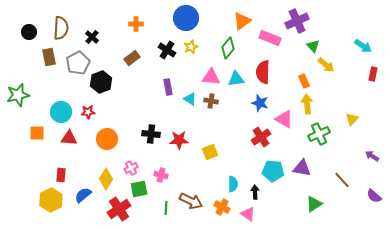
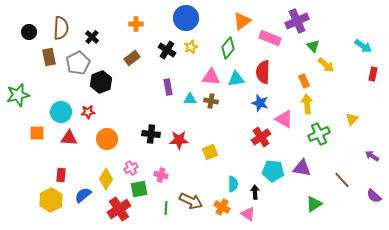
cyan triangle at (190, 99): rotated 32 degrees counterclockwise
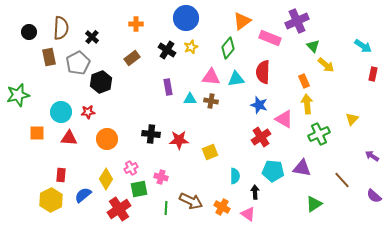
blue star at (260, 103): moved 1 px left, 2 px down
pink cross at (161, 175): moved 2 px down
cyan semicircle at (233, 184): moved 2 px right, 8 px up
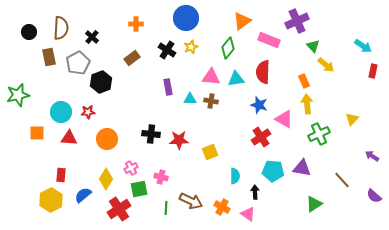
pink rectangle at (270, 38): moved 1 px left, 2 px down
red rectangle at (373, 74): moved 3 px up
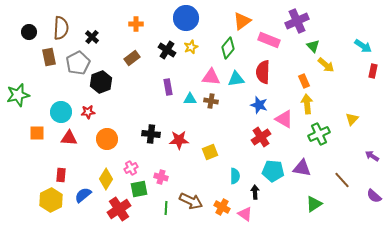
pink triangle at (248, 214): moved 3 px left
